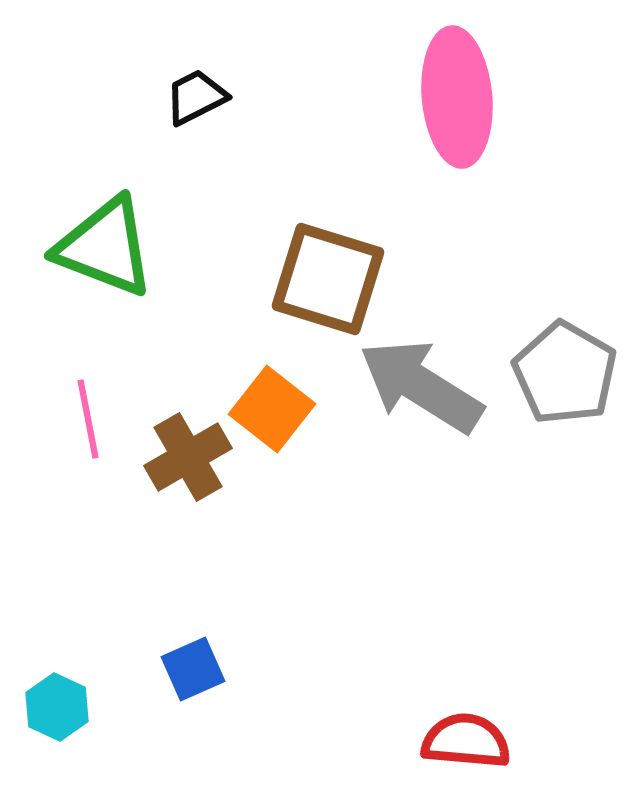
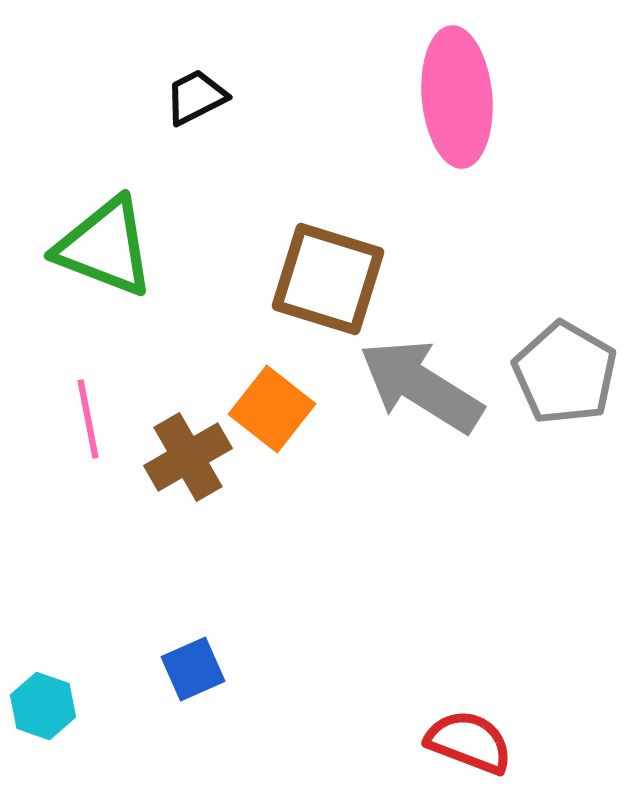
cyan hexagon: moved 14 px left, 1 px up; rotated 6 degrees counterclockwise
red semicircle: moved 3 px right, 1 px down; rotated 16 degrees clockwise
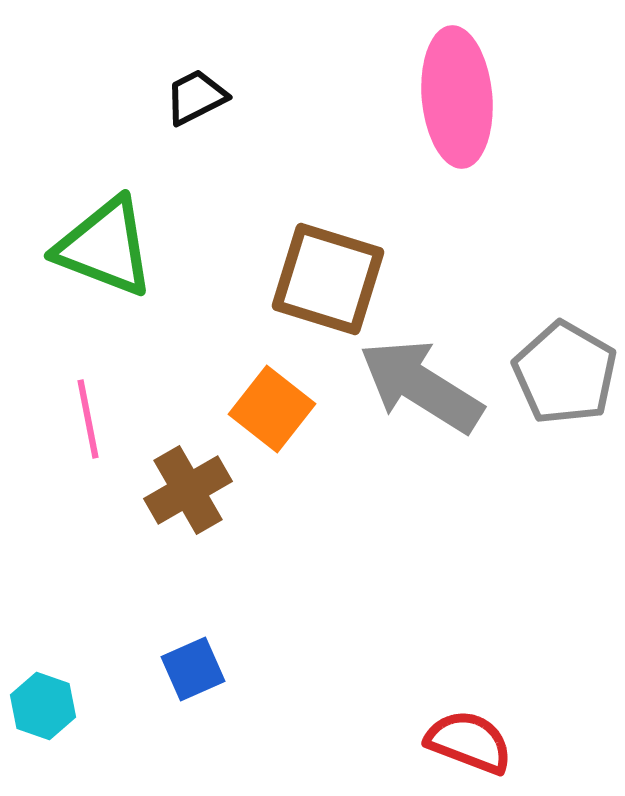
brown cross: moved 33 px down
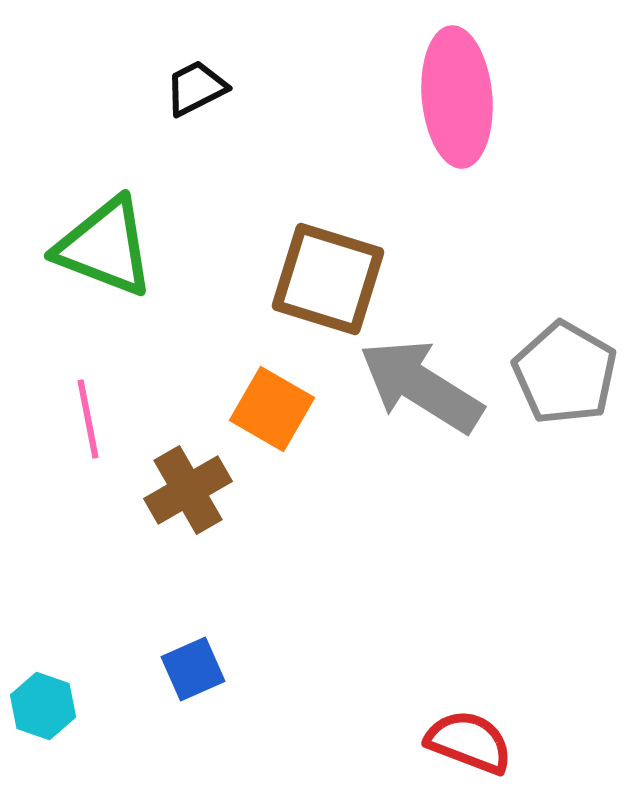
black trapezoid: moved 9 px up
orange square: rotated 8 degrees counterclockwise
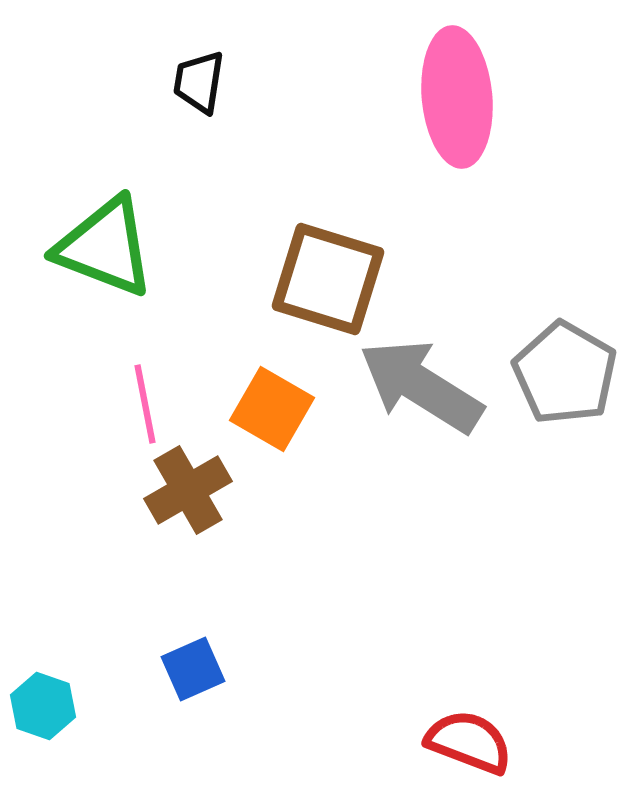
black trapezoid: moved 3 px right, 6 px up; rotated 54 degrees counterclockwise
pink line: moved 57 px right, 15 px up
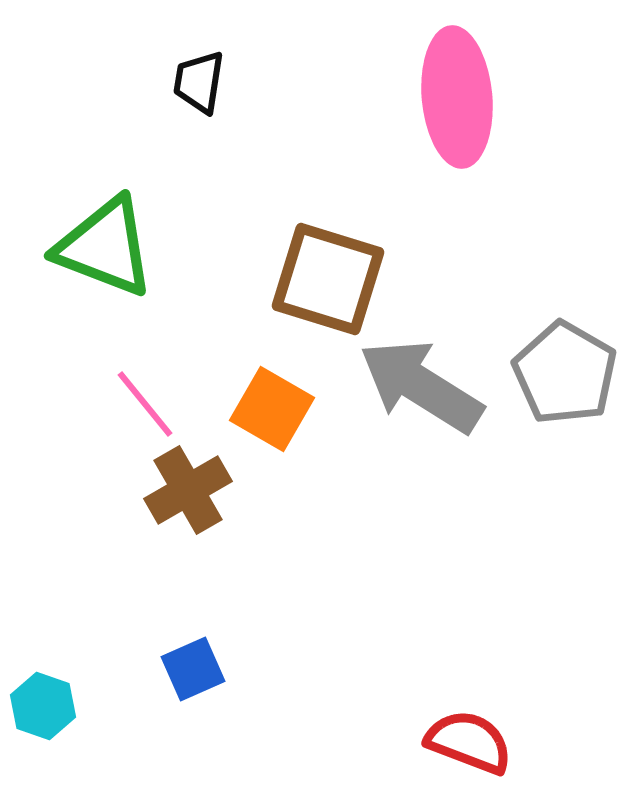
pink line: rotated 28 degrees counterclockwise
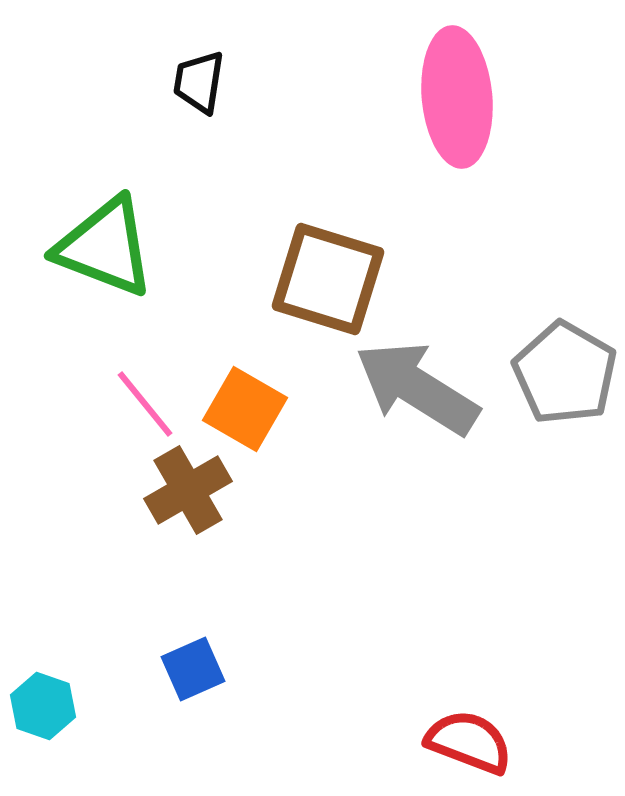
gray arrow: moved 4 px left, 2 px down
orange square: moved 27 px left
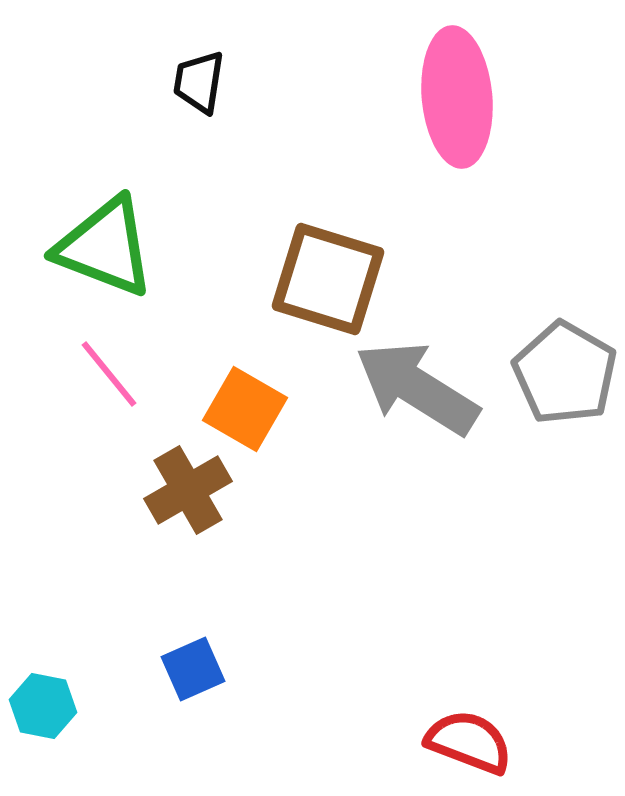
pink line: moved 36 px left, 30 px up
cyan hexagon: rotated 8 degrees counterclockwise
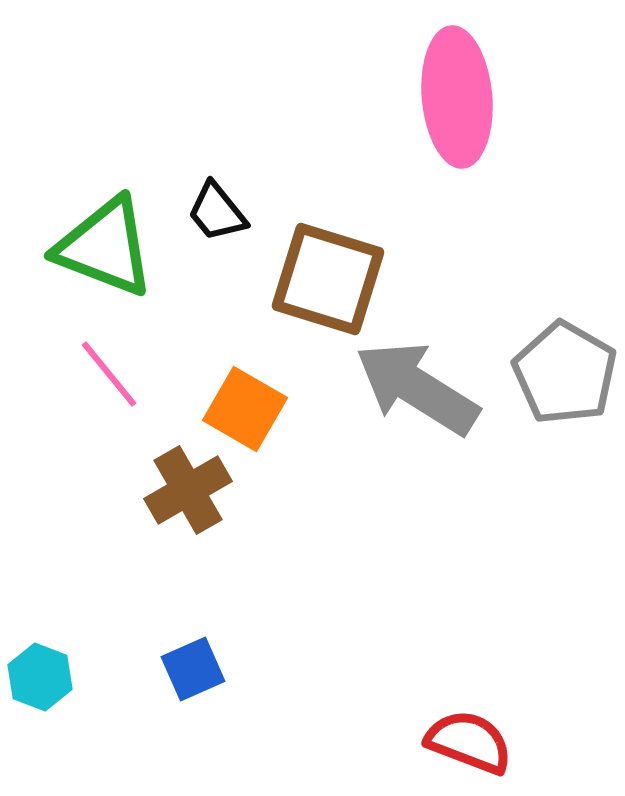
black trapezoid: moved 18 px right, 130 px down; rotated 48 degrees counterclockwise
cyan hexagon: moved 3 px left, 29 px up; rotated 10 degrees clockwise
